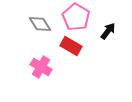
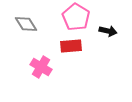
gray diamond: moved 14 px left
black arrow: rotated 66 degrees clockwise
red rectangle: rotated 35 degrees counterclockwise
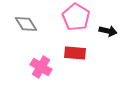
red rectangle: moved 4 px right, 7 px down; rotated 10 degrees clockwise
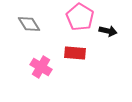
pink pentagon: moved 4 px right
gray diamond: moved 3 px right
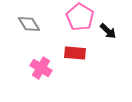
black arrow: rotated 30 degrees clockwise
pink cross: moved 1 px down
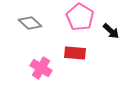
gray diamond: moved 1 px right, 1 px up; rotated 15 degrees counterclockwise
black arrow: moved 3 px right
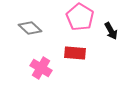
gray diamond: moved 5 px down
black arrow: rotated 18 degrees clockwise
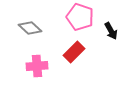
pink pentagon: rotated 12 degrees counterclockwise
red rectangle: moved 1 px left, 1 px up; rotated 50 degrees counterclockwise
pink cross: moved 4 px left, 2 px up; rotated 35 degrees counterclockwise
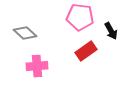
pink pentagon: rotated 12 degrees counterclockwise
gray diamond: moved 5 px left, 5 px down
red rectangle: moved 12 px right, 1 px up; rotated 10 degrees clockwise
